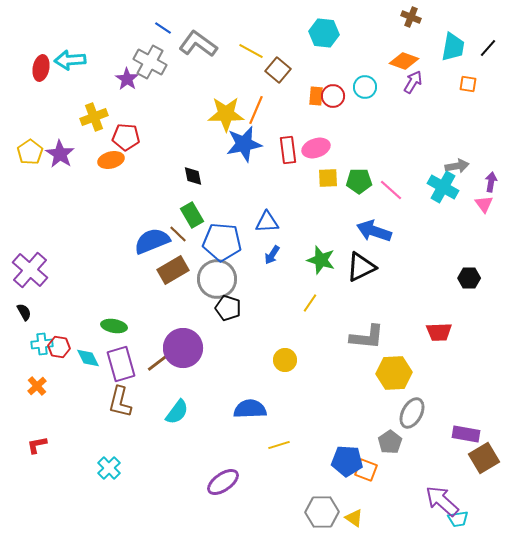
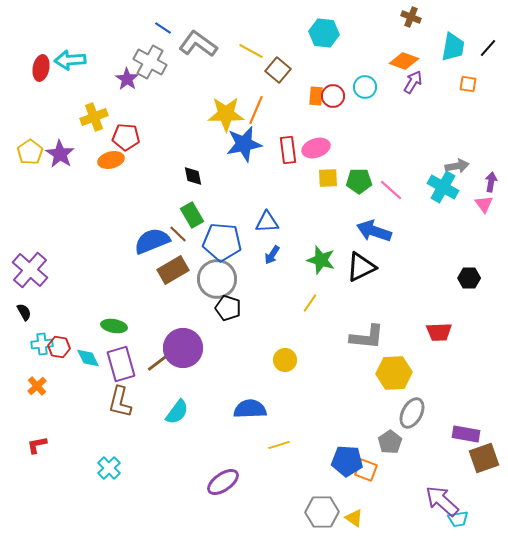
brown square at (484, 458): rotated 12 degrees clockwise
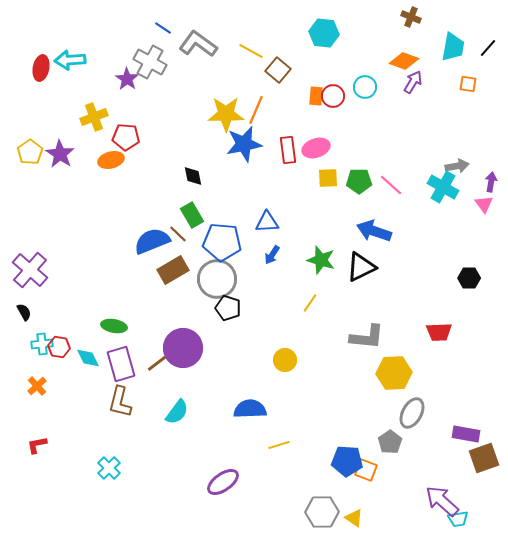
pink line at (391, 190): moved 5 px up
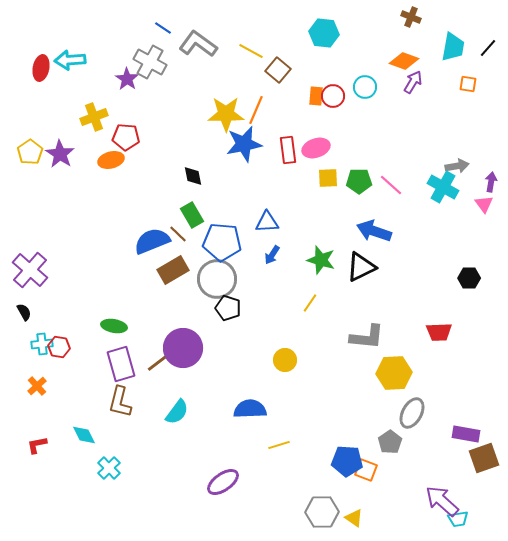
cyan diamond at (88, 358): moved 4 px left, 77 px down
